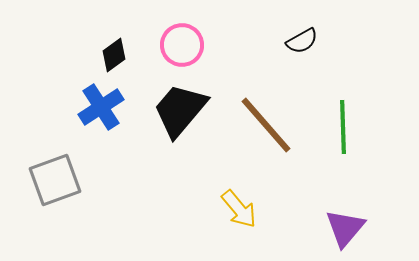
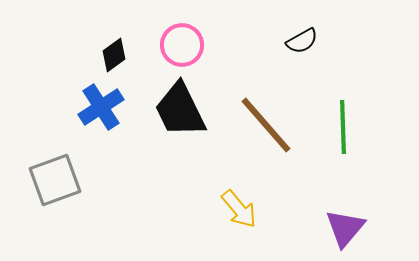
black trapezoid: rotated 66 degrees counterclockwise
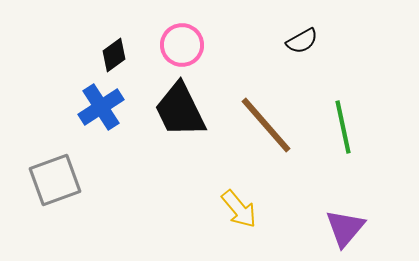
green line: rotated 10 degrees counterclockwise
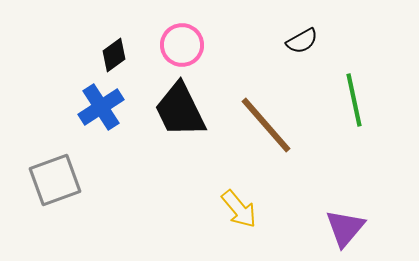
green line: moved 11 px right, 27 px up
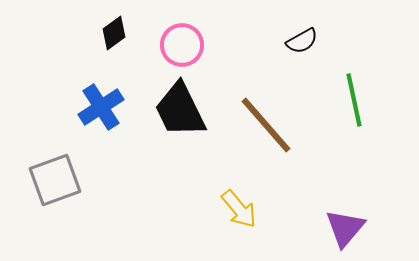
black diamond: moved 22 px up
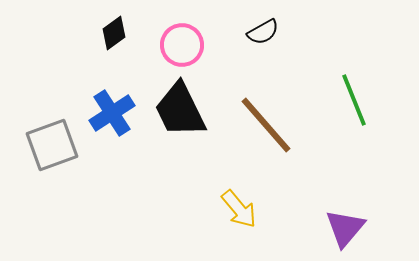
black semicircle: moved 39 px left, 9 px up
green line: rotated 10 degrees counterclockwise
blue cross: moved 11 px right, 6 px down
gray square: moved 3 px left, 35 px up
